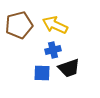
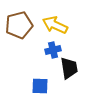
black trapezoid: rotated 80 degrees counterclockwise
blue square: moved 2 px left, 13 px down
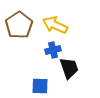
brown pentagon: rotated 20 degrees counterclockwise
black trapezoid: rotated 10 degrees counterclockwise
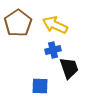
brown pentagon: moved 1 px left, 2 px up
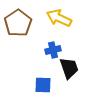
yellow arrow: moved 4 px right, 7 px up
blue square: moved 3 px right, 1 px up
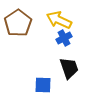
yellow arrow: moved 2 px down
blue cross: moved 11 px right, 12 px up; rotated 14 degrees counterclockwise
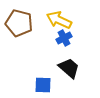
brown pentagon: moved 1 px right; rotated 24 degrees counterclockwise
black trapezoid: rotated 30 degrees counterclockwise
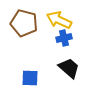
brown pentagon: moved 5 px right
blue cross: rotated 14 degrees clockwise
blue square: moved 13 px left, 7 px up
